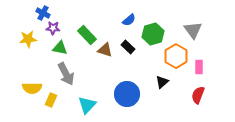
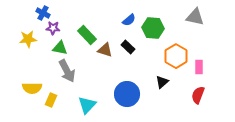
gray triangle: moved 2 px right, 13 px up; rotated 42 degrees counterclockwise
green hexagon: moved 6 px up; rotated 20 degrees clockwise
gray arrow: moved 1 px right, 3 px up
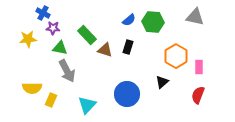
green hexagon: moved 6 px up
black rectangle: rotated 64 degrees clockwise
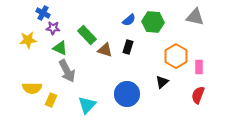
yellow star: moved 1 px down
green triangle: rotated 14 degrees clockwise
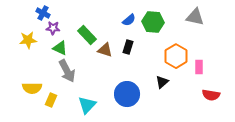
red semicircle: moved 13 px right; rotated 102 degrees counterclockwise
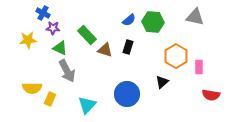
yellow rectangle: moved 1 px left, 1 px up
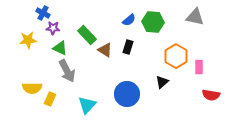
brown triangle: rotated 14 degrees clockwise
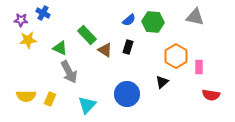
purple star: moved 32 px left, 8 px up
gray arrow: moved 2 px right, 1 px down
yellow semicircle: moved 6 px left, 8 px down
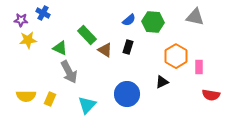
black triangle: rotated 16 degrees clockwise
